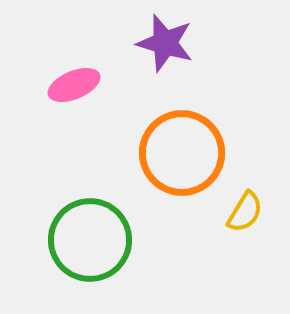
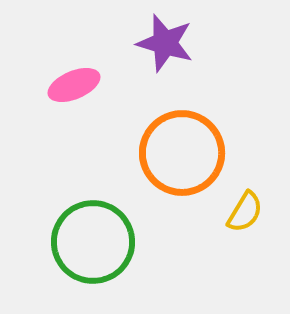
green circle: moved 3 px right, 2 px down
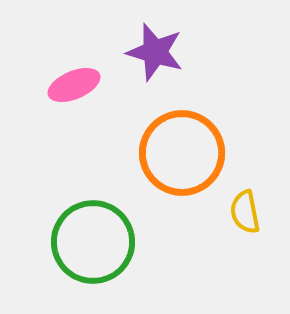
purple star: moved 10 px left, 9 px down
yellow semicircle: rotated 138 degrees clockwise
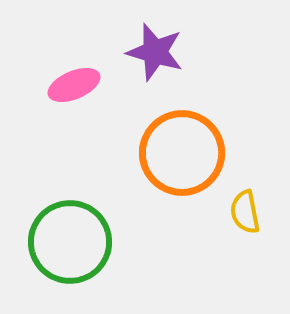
green circle: moved 23 px left
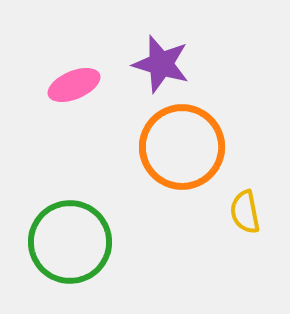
purple star: moved 6 px right, 12 px down
orange circle: moved 6 px up
